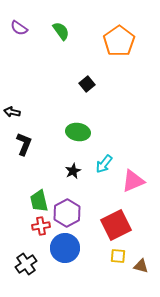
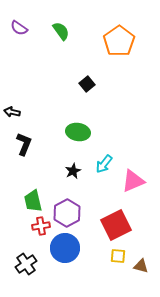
green trapezoid: moved 6 px left
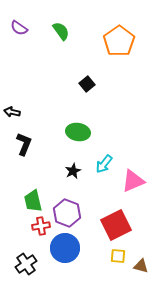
purple hexagon: rotated 12 degrees counterclockwise
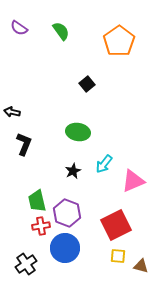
green trapezoid: moved 4 px right
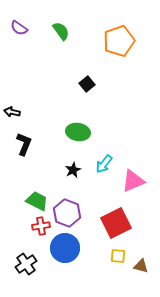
orange pentagon: rotated 16 degrees clockwise
black star: moved 1 px up
green trapezoid: rotated 130 degrees clockwise
red square: moved 2 px up
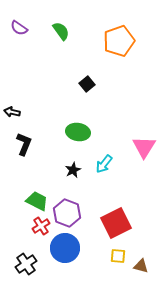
pink triangle: moved 11 px right, 34 px up; rotated 35 degrees counterclockwise
red cross: rotated 24 degrees counterclockwise
